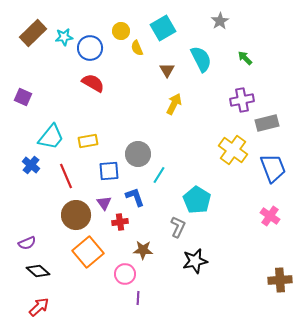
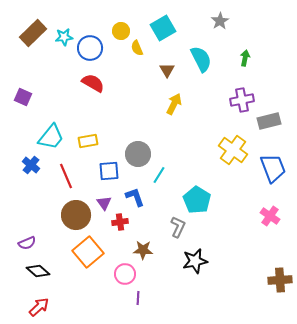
green arrow: rotated 56 degrees clockwise
gray rectangle: moved 2 px right, 2 px up
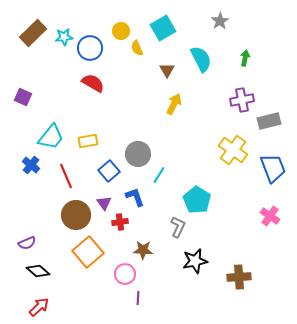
blue square: rotated 35 degrees counterclockwise
brown cross: moved 41 px left, 3 px up
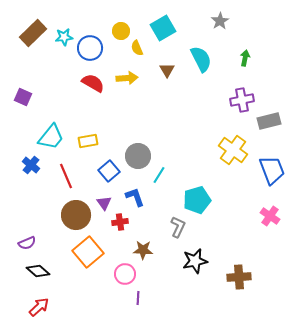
yellow arrow: moved 47 px left, 26 px up; rotated 60 degrees clockwise
gray circle: moved 2 px down
blue trapezoid: moved 1 px left, 2 px down
cyan pentagon: rotated 24 degrees clockwise
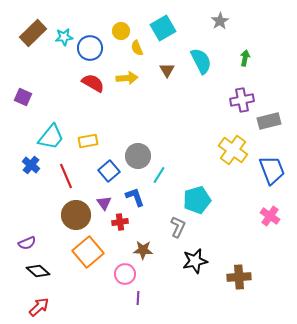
cyan semicircle: moved 2 px down
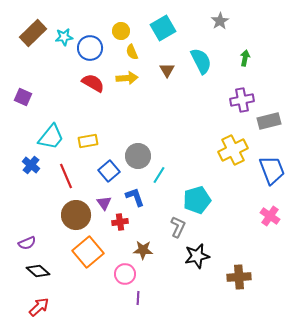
yellow semicircle: moved 5 px left, 4 px down
yellow cross: rotated 28 degrees clockwise
black star: moved 2 px right, 5 px up
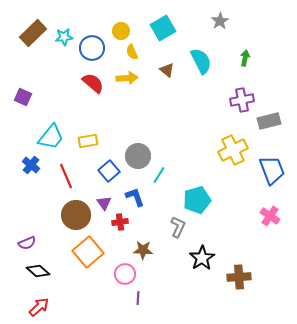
blue circle: moved 2 px right
brown triangle: rotated 21 degrees counterclockwise
red semicircle: rotated 10 degrees clockwise
black star: moved 5 px right, 2 px down; rotated 20 degrees counterclockwise
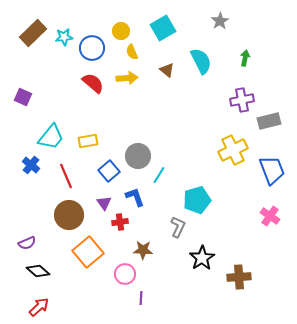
brown circle: moved 7 px left
purple line: moved 3 px right
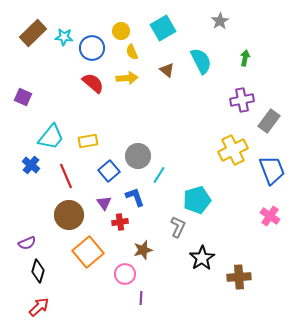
cyan star: rotated 12 degrees clockwise
gray rectangle: rotated 40 degrees counterclockwise
brown star: rotated 18 degrees counterclockwise
black diamond: rotated 65 degrees clockwise
